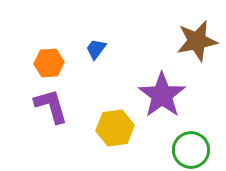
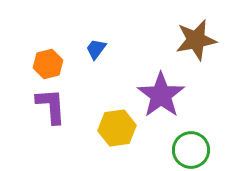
brown star: moved 1 px left, 1 px up
orange hexagon: moved 1 px left, 1 px down; rotated 12 degrees counterclockwise
purple star: moved 1 px left
purple L-shape: rotated 12 degrees clockwise
yellow hexagon: moved 2 px right
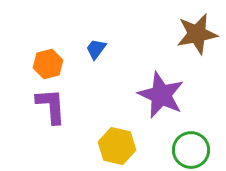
brown star: moved 1 px right, 6 px up
purple star: rotated 12 degrees counterclockwise
yellow hexagon: moved 18 px down; rotated 21 degrees clockwise
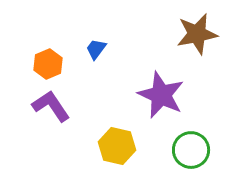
orange hexagon: rotated 8 degrees counterclockwise
purple L-shape: rotated 30 degrees counterclockwise
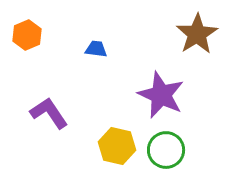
brown star: rotated 21 degrees counterclockwise
blue trapezoid: rotated 60 degrees clockwise
orange hexagon: moved 21 px left, 29 px up
purple L-shape: moved 2 px left, 7 px down
green circle: moved 25 px left
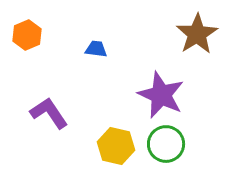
yellow hexagon: moved 1 px left
green circle: moved 6 px up
